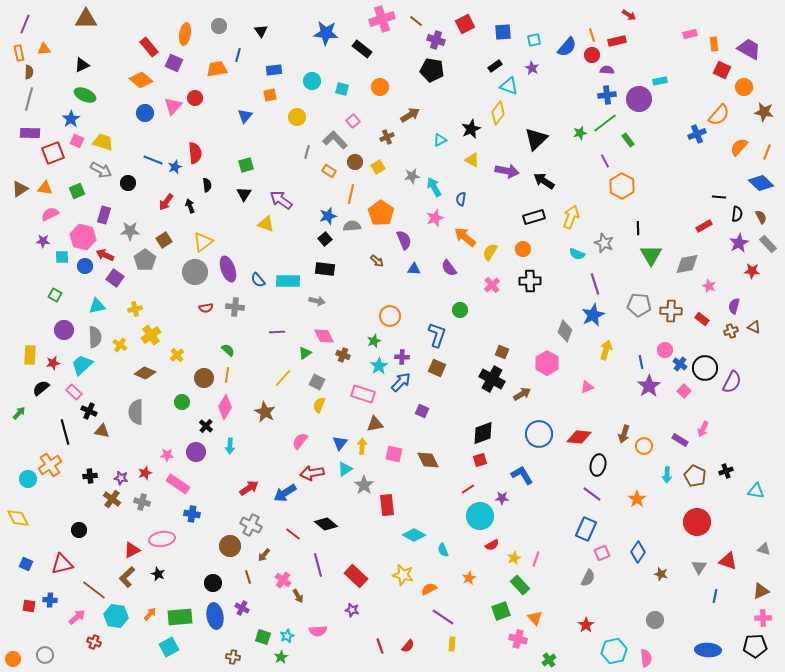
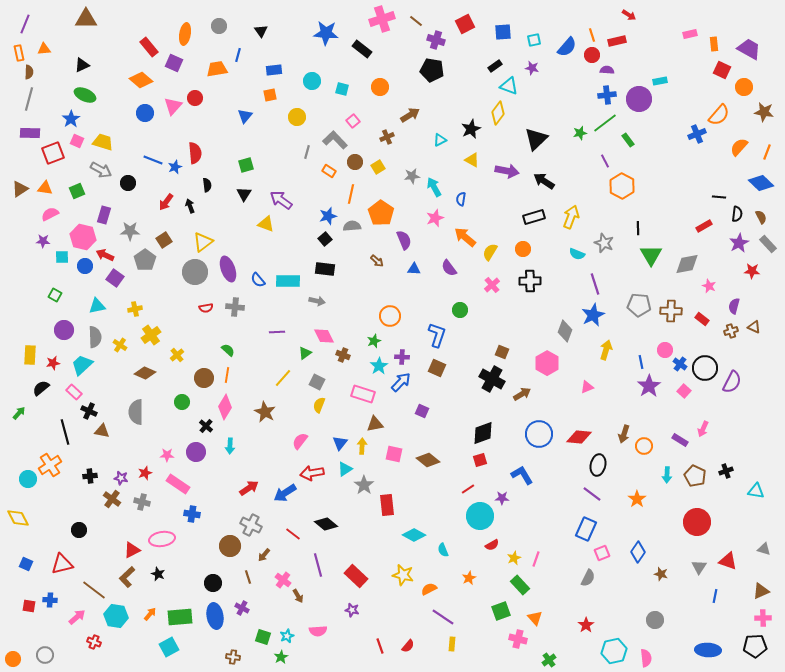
purple star at (532, 68): rotated 16 degrees counterclockwise
brown diamond at (428, 460): rotated 25 degrees counterclockwise
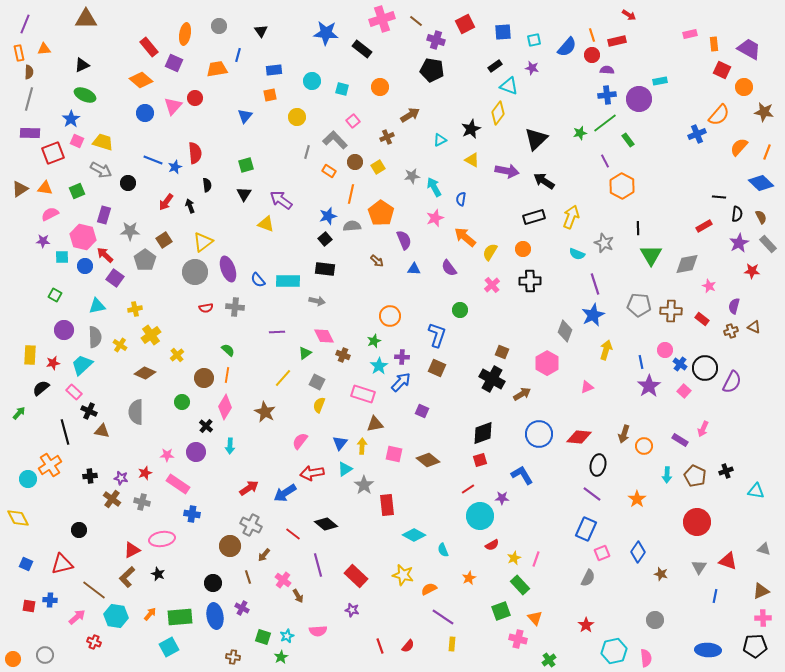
red arrow at (105, 255): rotated 18 degrees clockwise
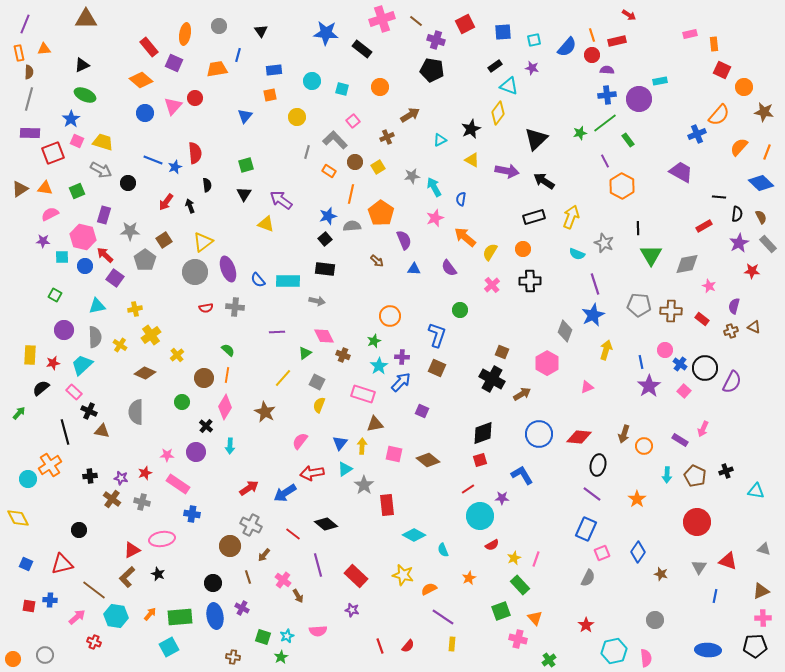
purple trapezoid at (749, 49): moved 68 px left, 123 px down
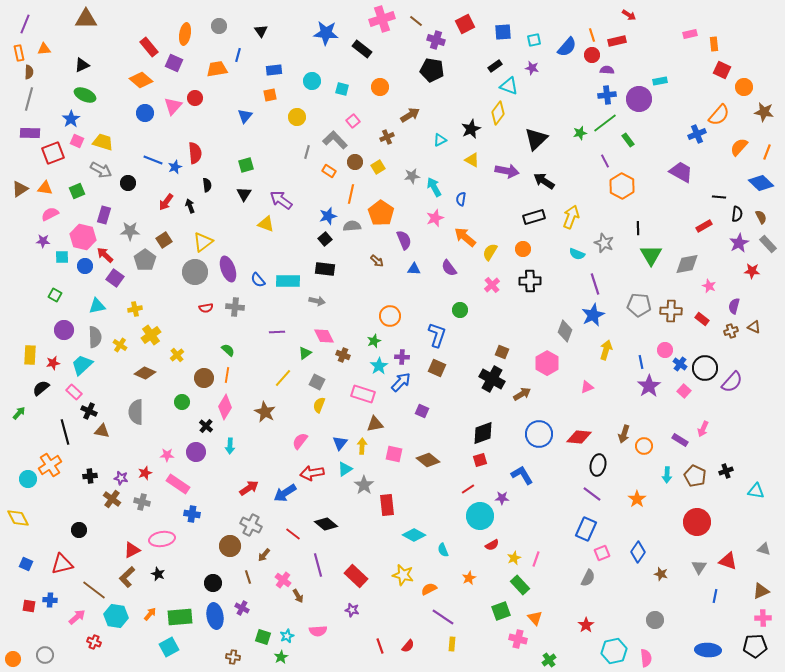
purple semicircle at (732, 382): rotated 15 degrees clockwise
